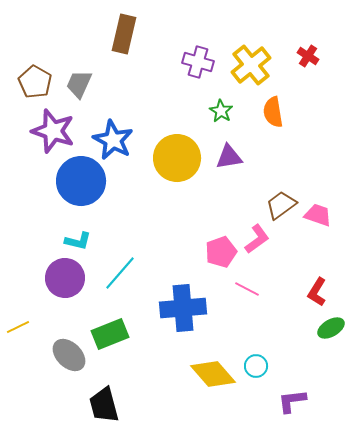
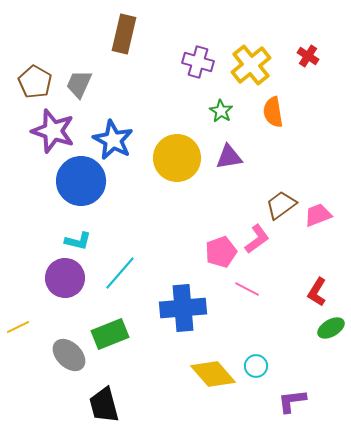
pink trapezoid: rotated 40 degrees counterclockwise
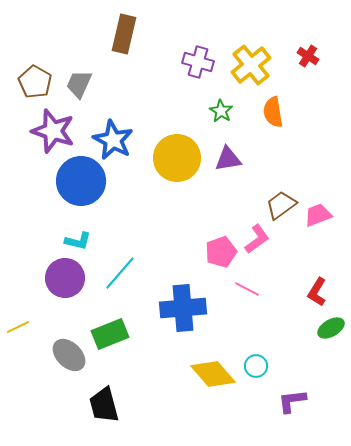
purple triangle: moved 1 px left, 2 px down
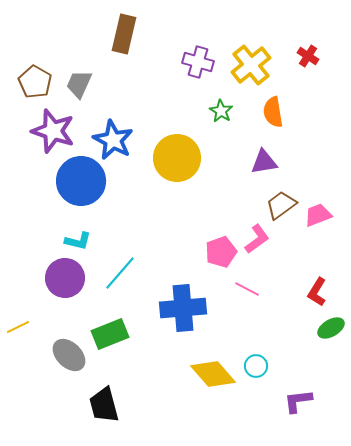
purple triangle: moved 36 px right, 3 px down
purple L-shape: moved 6 px right
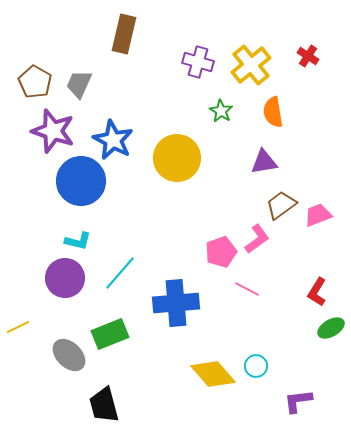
blue cross: moved 7 px left, 5 px up
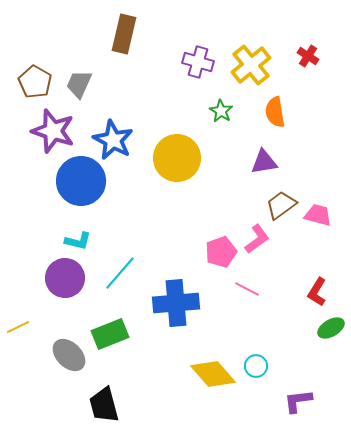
orange semicircle: moved 2 px right
pink trapezoid: rotated 36 degrees clockwise
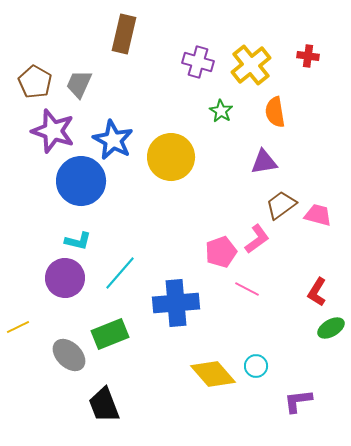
red cross: rotated 25 degrees counterclockwise
yellow circle: moved 6 px left, 1 px up
black trapezoid: rotated 6 degrees counterclockwise
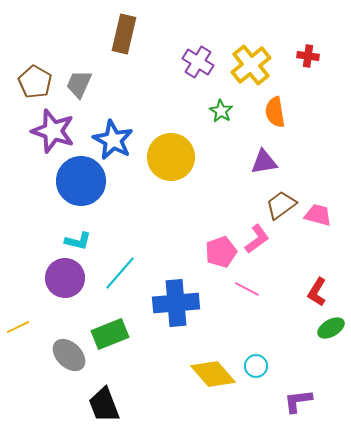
purple cross: rotated 16 degrees clockwise
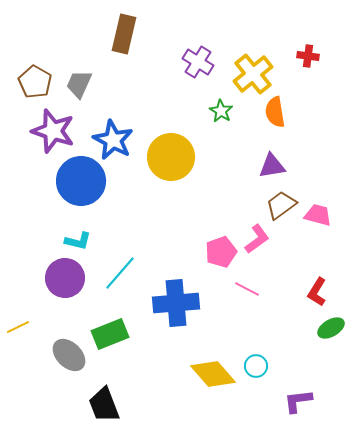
yellow cross: moved 2 px right, 9 px down
purple triangle: moved 8 px right, 4 px down
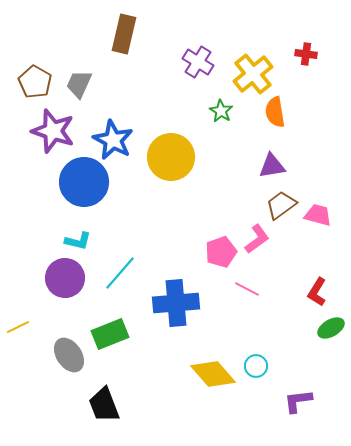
red cross: moved 2 px left, 2 px up
blue circle: moved 3 px right, 1 px down
gray ellipse: rotated 12 degrees clockwise
